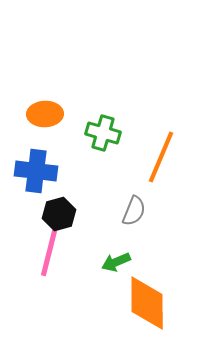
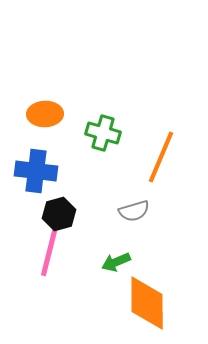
gray semicircle: rotated 52 degrees clockwise
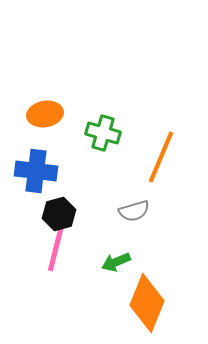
orange ellipse: rotated 8 degrees counterclockwise
pink line: moved 7 px right, 5 px up
orange diamond: rotated 22 degrees clockwise
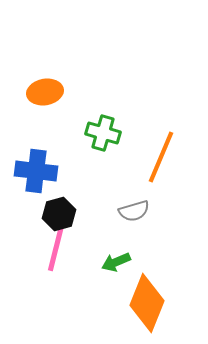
orange ellipse: moved 22 px up
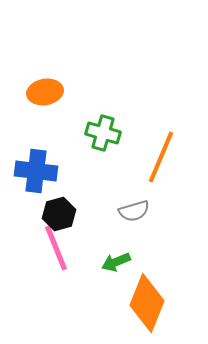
pink line: rotated 36 degrees counterclockwise
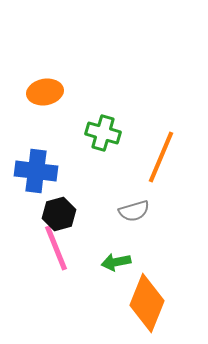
green arrow: rotated 12 degrees clockwise
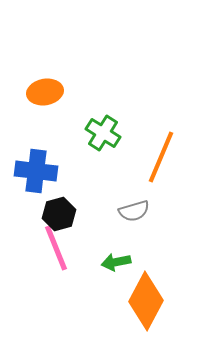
green cross: rotated 16 degrees clockwise
orange diamond: moved 1 px left, 2 px up; rotated 6 degrees clockwise
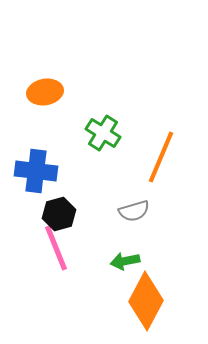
green arrow: moved 9 px right, 1 px up
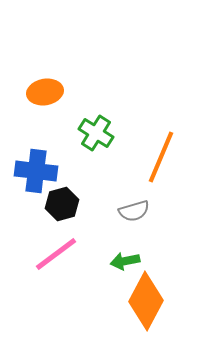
green cross: moved 7 px left
black hexagon: moved 3 px right, 10 px up
pink line: moved 6 px down; rotated 75 degrees clockwise
